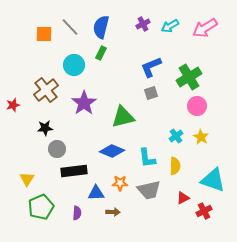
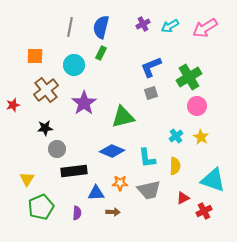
gray line: rotated 54 degrees clockwise
orange square: moved 9 px left, 22 px down
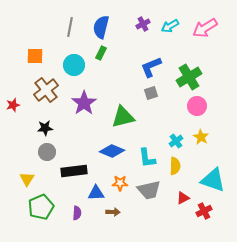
cyan cross: moved 5 px down
gray circle: moved 10 px left, 3 px down
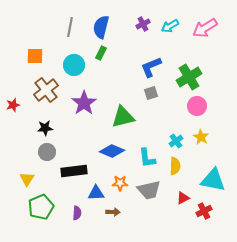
cyan triangle: rotated 8 degrees counterclockwise
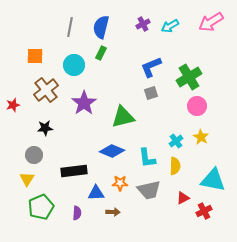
pink arrow: moved 6 px right, 6 px up
gray circle: moved 13 px left, 3 px down
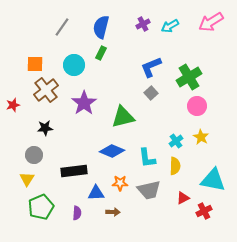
gray line: moved 8 px left; rotated 24 degrees clockwise
orange square: moved 8 px down
gray square: rotated 24 degrees counterclockwise
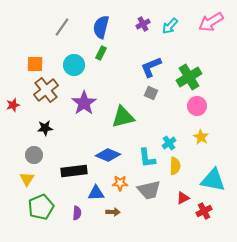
cyan arrow: rotated 18 degrees counterclockwise
gray square: rotated 24 degrees counterclockwise
cyan cross: moved 7 px left, 2 px down
blue diamond: moved 4 px left, 4 px down
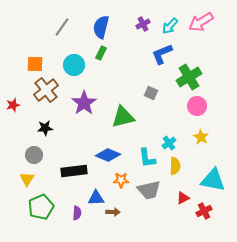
pink arrow: moved 10 px left
blue L-shape: moved 11 px right, 13 px up
orange star: moved 1 px right, 3 px up
blue triangle: moved 5 px down
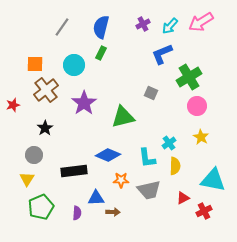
black star: rotated 28 degrees counterclockwise
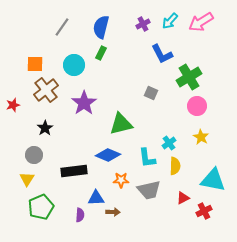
cyan arrow: moved 5 px up
blue L-shape: rotated 95 degrees counterclockwise
green triangle: moved 2 px left, 7 px down
purple semicircle: moved 3 px right, 2 px down
